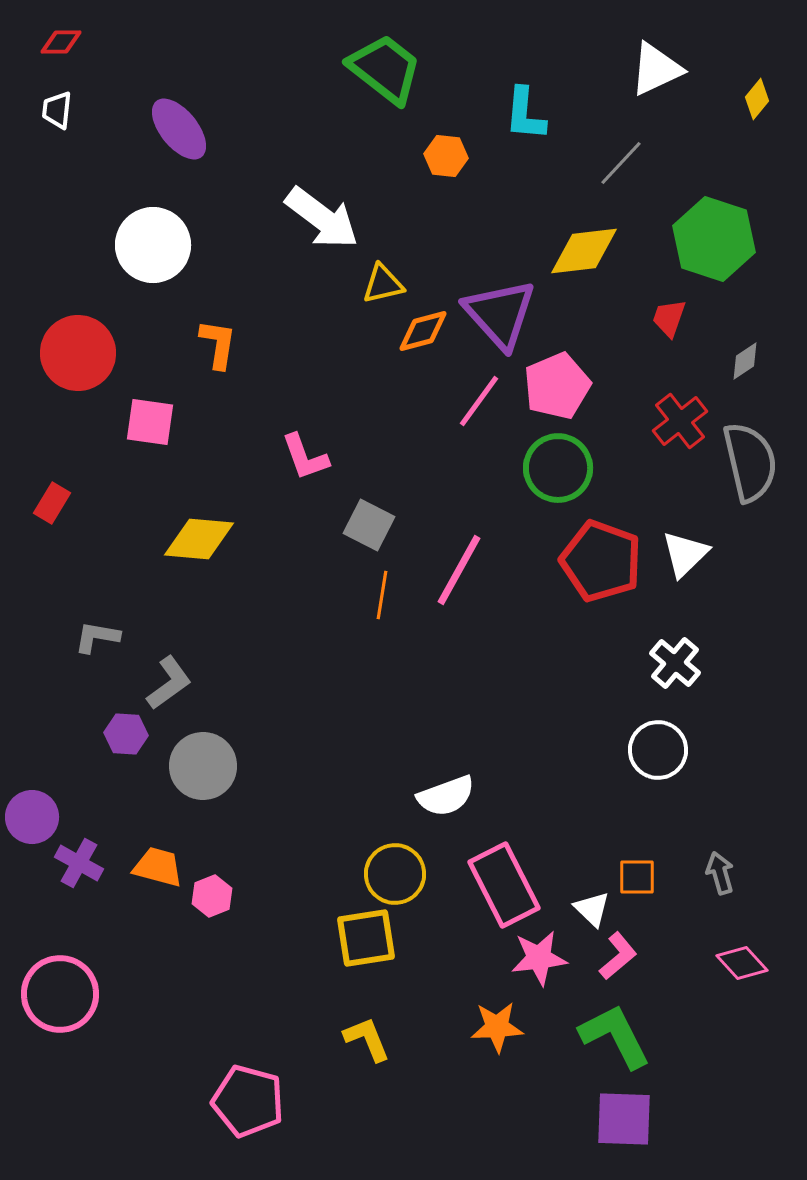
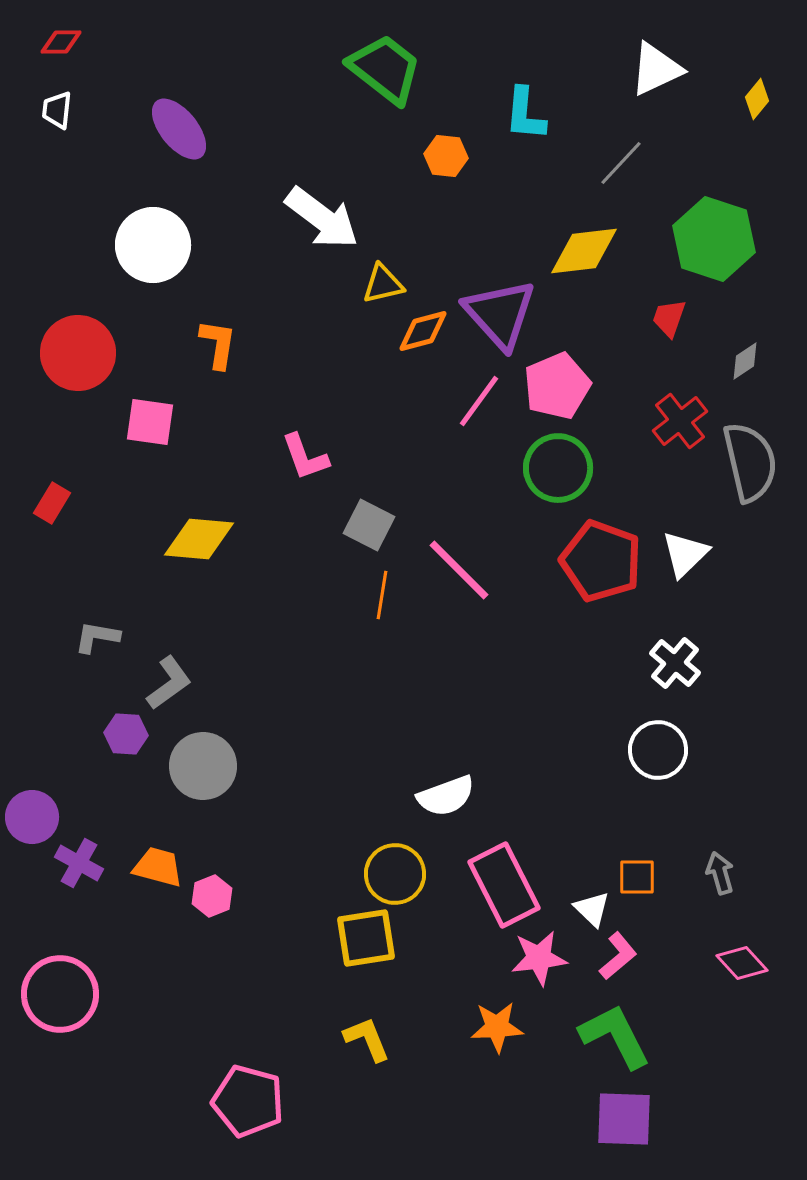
pink line at (459, 570): rotated 74 degrees counterclockwise
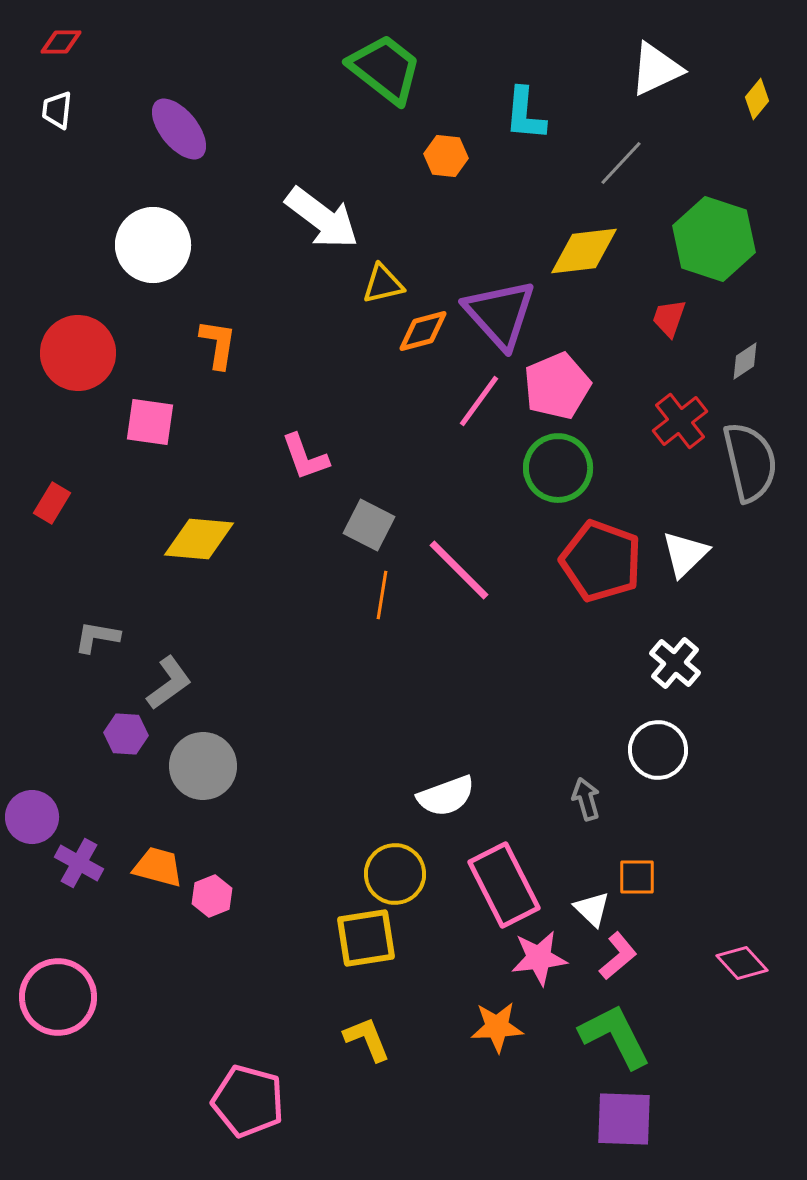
gray arrow at (720, 873): moved 134 px left, 74 px up
pink circle at (60, 994): moved 2 px left, 3 px down
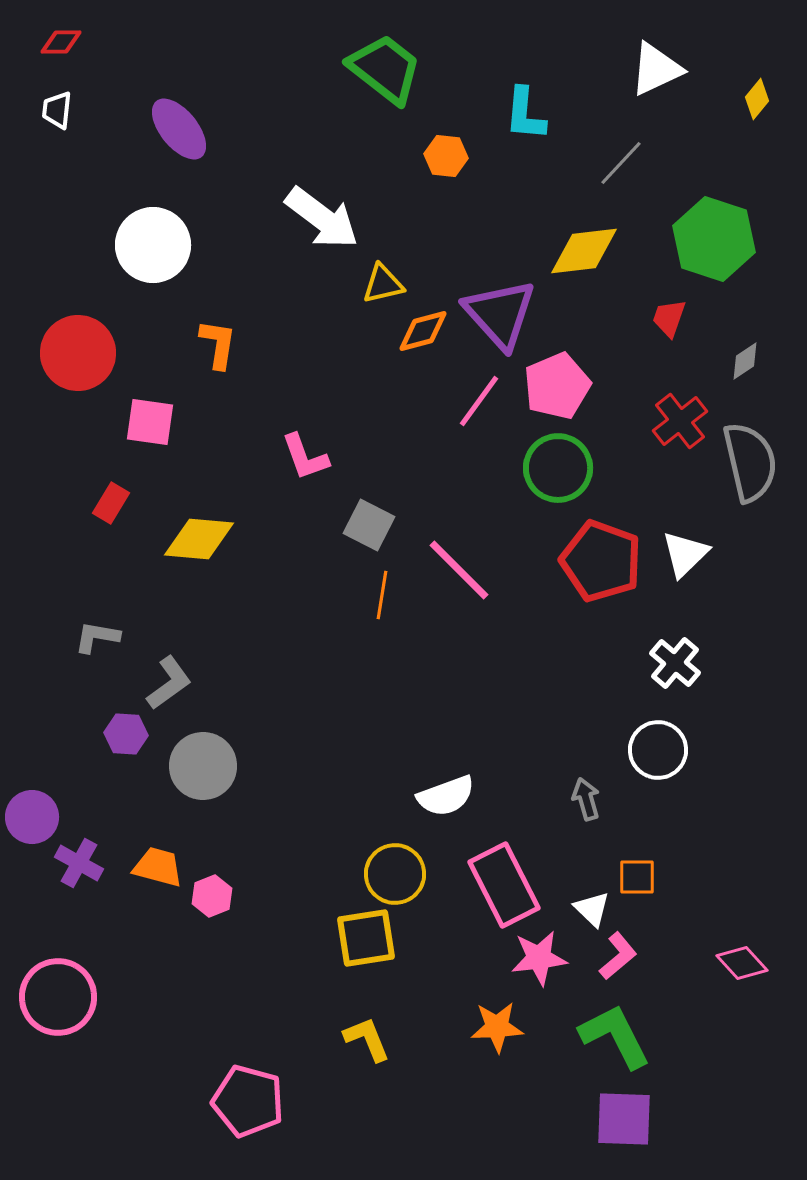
red rectangle at (52, 503): moved 59 px right
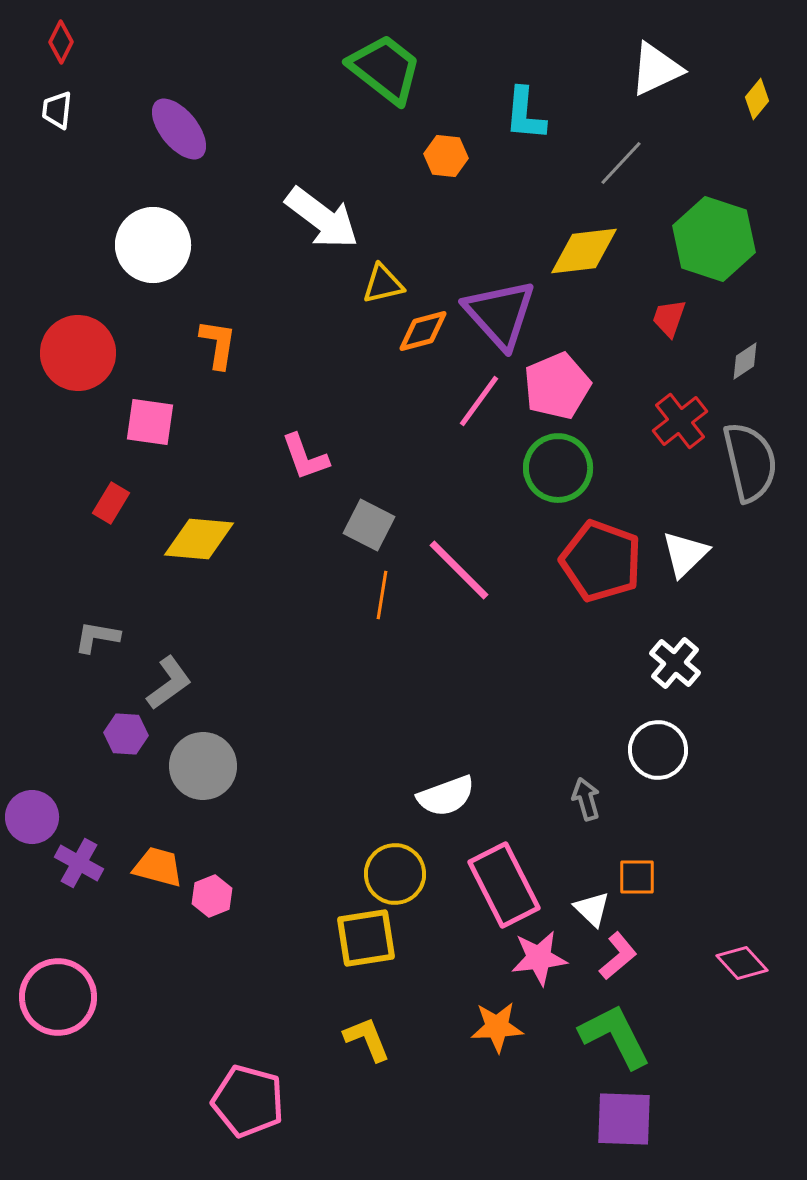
red diamond at (61, 42): rotated 63 degrees counterclockwise
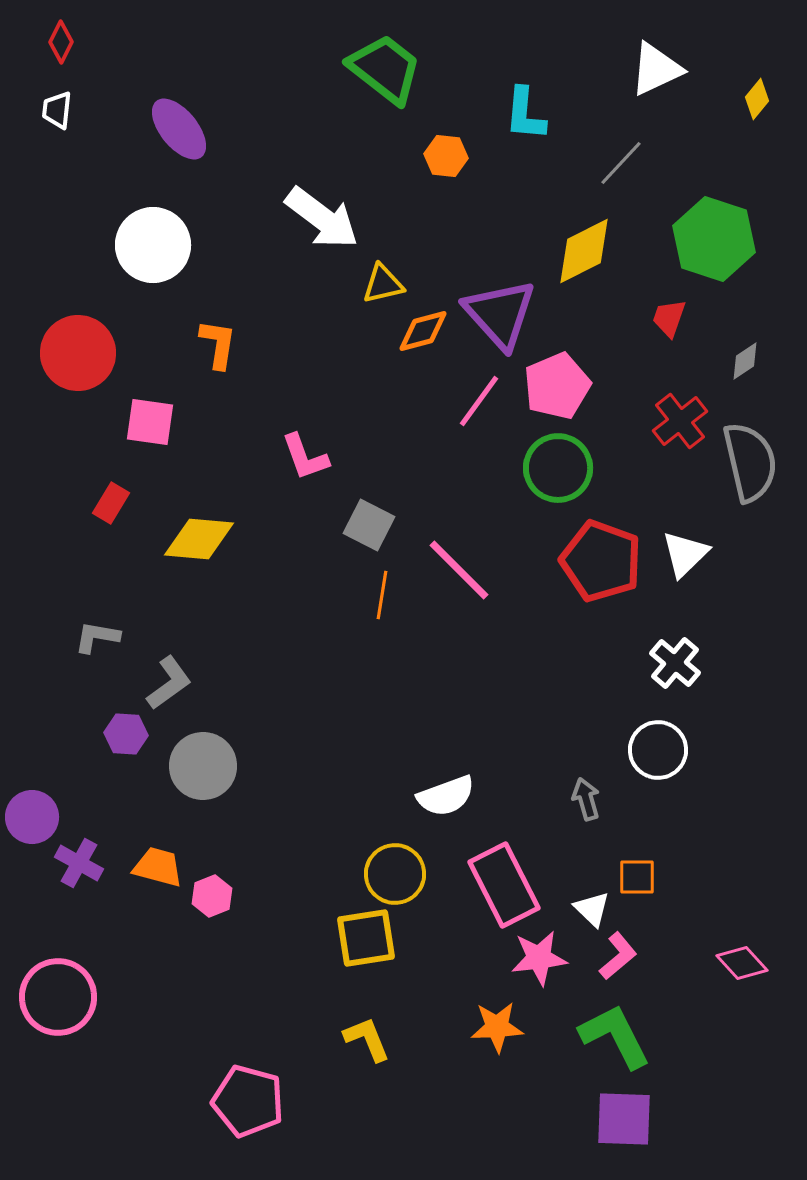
yellow diamond at (584, 251): rotated 20 degrees counterclockwise
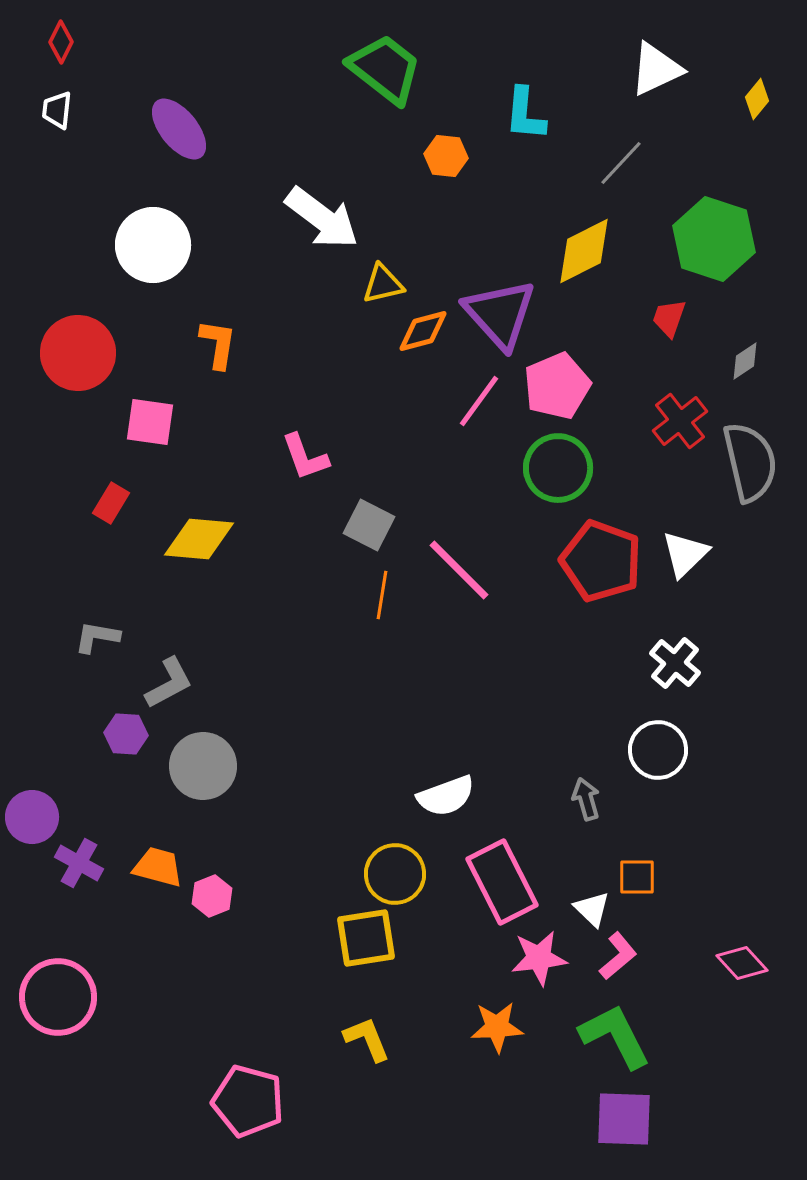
gray L-shape at (169, 683): rotated 8 degrees clockwise
pink rectangle at (504, 885): moved 2 px left, 3 px up
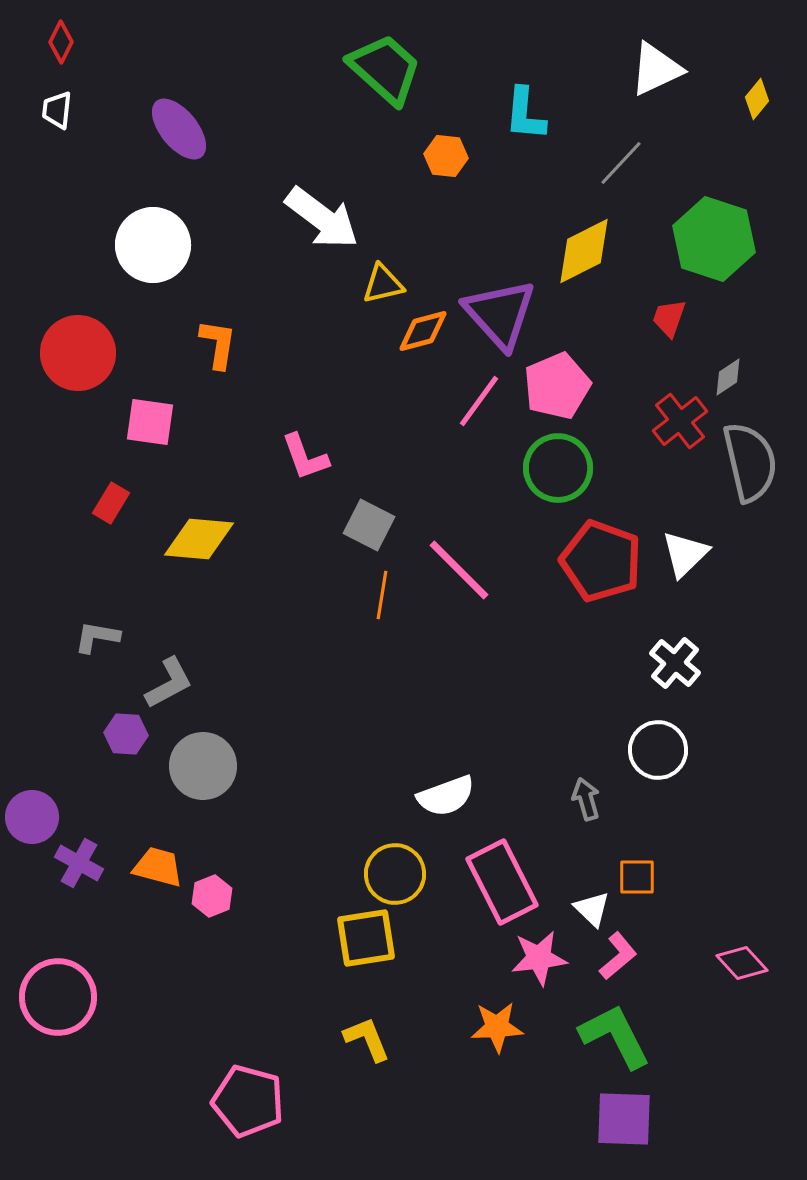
green trapezoid at (385, 69): rotated 4 degrees clockwise
gray diamond at (745, 361): moved 17 px left, 16 px down
